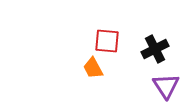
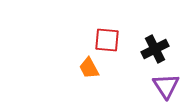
red square: moved 1 px up
orange trapezoid: moved 4 px left
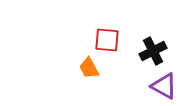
black cross: moved 2 px left, 2 px down
purple triangle: moved 2 px left; rotated 28 degrees counterclockwise
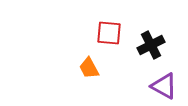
red square: moved 2 px right, 7 px up
black cross: moved 2 px left, 6 px up
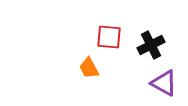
red square: moved 4 px down
purple triangle: moved 3 px up
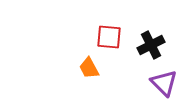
purple triangle: rotated 16 degrees clockwise
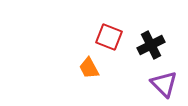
red square: rotated 16 degrees clockwise
purple triangle: moved 1 px down
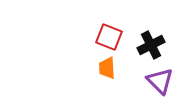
orange trapezoid: moved 18 px right; rotated 25 degrees clockwise
purple triangle: moved 4 px left, 3 px up
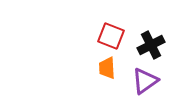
red square: moved 2 px right, 1 px up
purple triangle: moved 15 px left; rotated 40 degrees clockwise
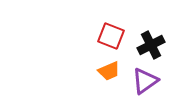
orange trapezoid: moved 2 px right, 3 px down; rotated 110 degrees counterclockwise
